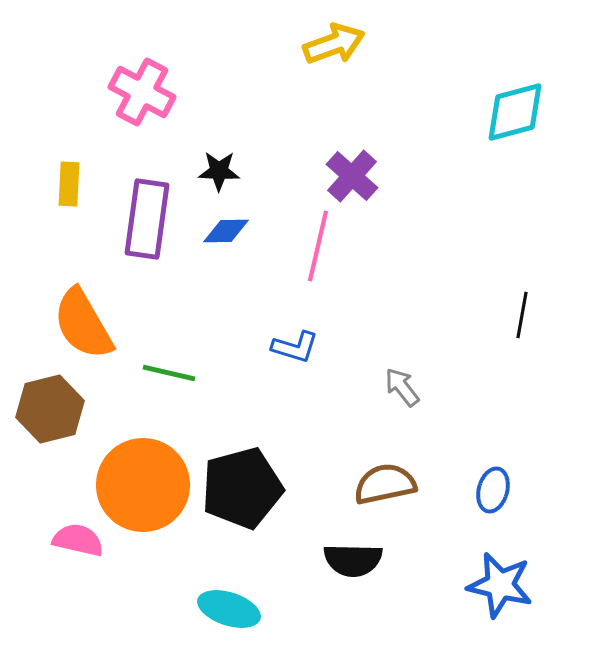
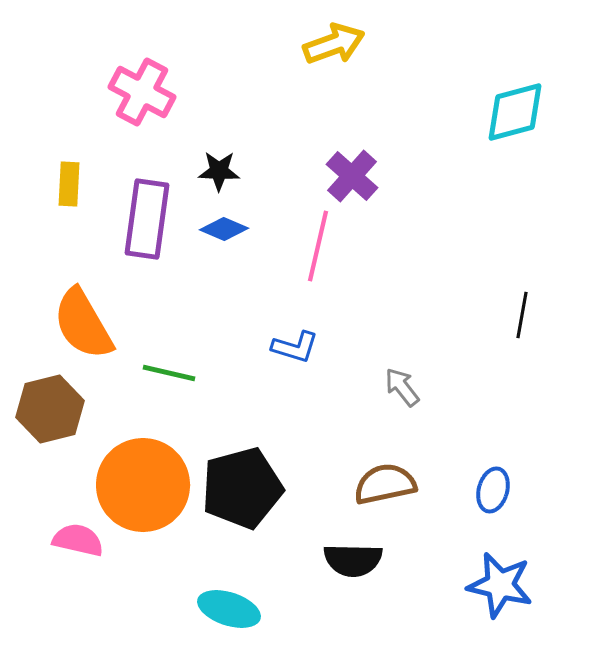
blue diamond: moved 2 px left, 2 px up; rotated 24 degrees clockwise
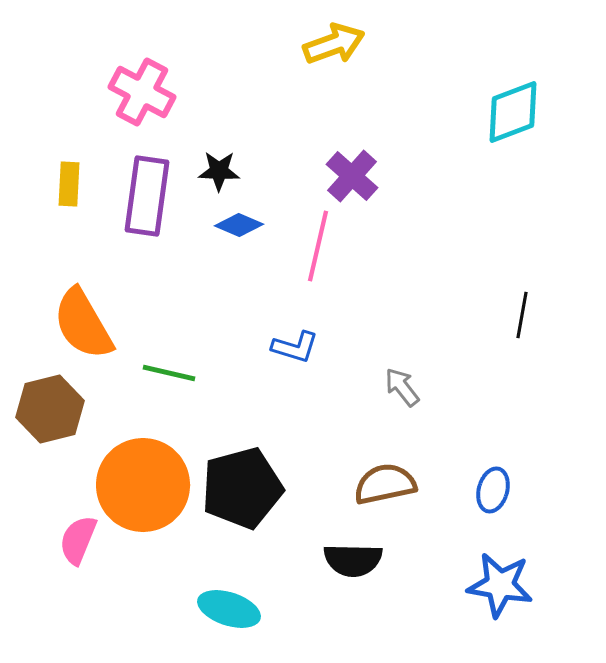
cyan diamond: moved 2 px left; rotated 6 degrees counterclockwise
purple rectangle: moved 23 px up
blue diamond: moved 15 px right, 4 px up
pink semicircle: rotated 81 degrees counterclockwise
blue star: rotated 4 degrees counterclockwise
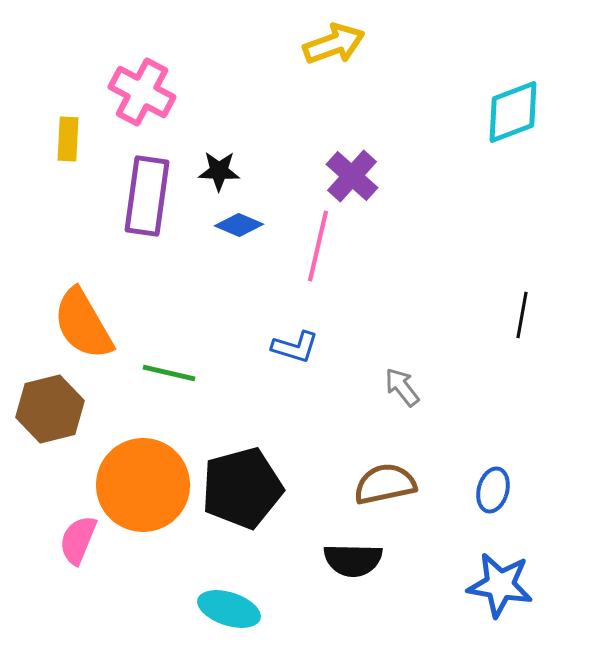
yellow rectangle: moved 1 px left, 45 px up
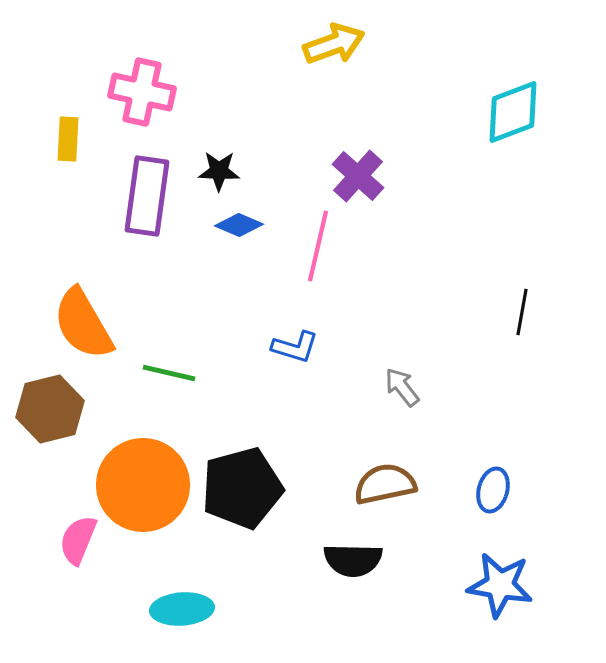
pink cross: rotated 16 degrees counterclockwise
purple cross: moved 6 px right
black line: moved 3 px up
cyan ellipse: moved 47 px left; rotated 22 degrees counterclockwise
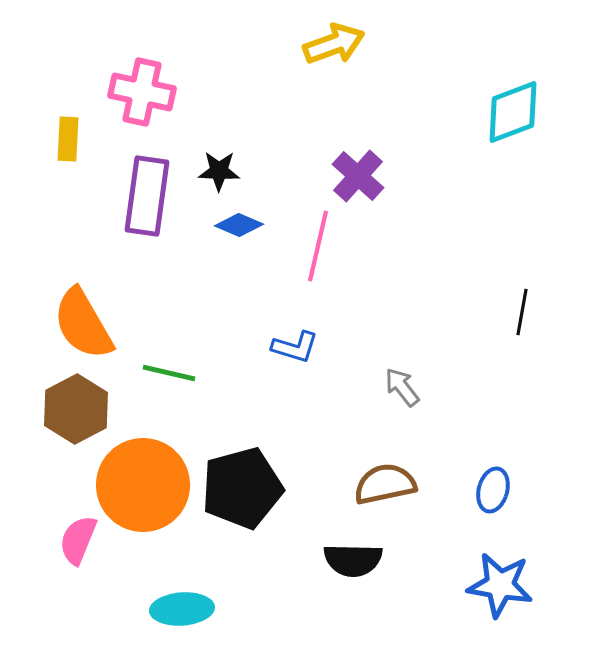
brown hexagon: moved 26 px right; rotated 14 degrees counterclockwise
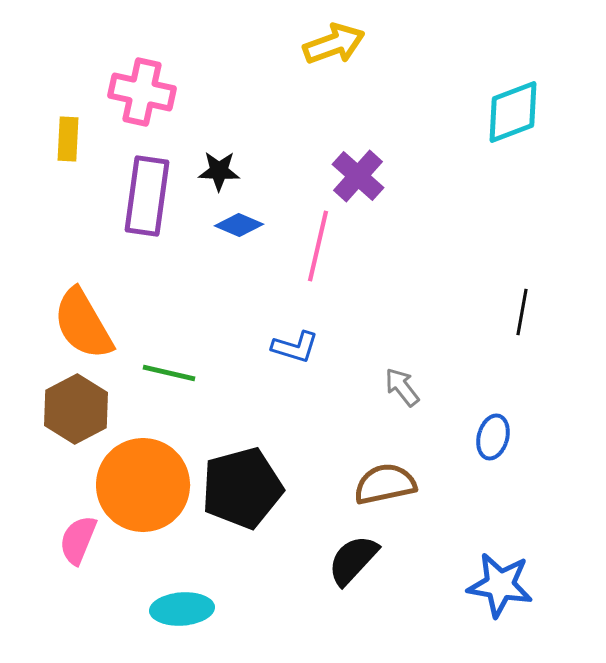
blue ellipse: moved 53 px up
black semicircle: rotated 132 degrees clockwise
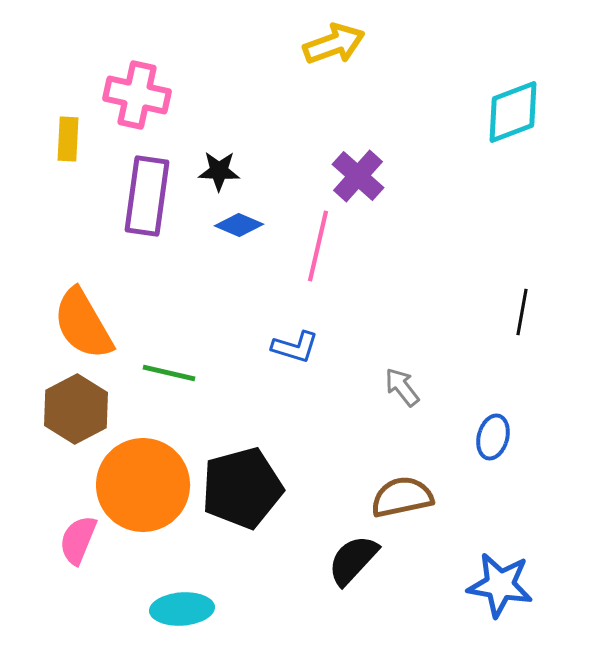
pink cross: moved 5 px left, 3 px down
brown semicircle: moved 17 px right, 13 px down
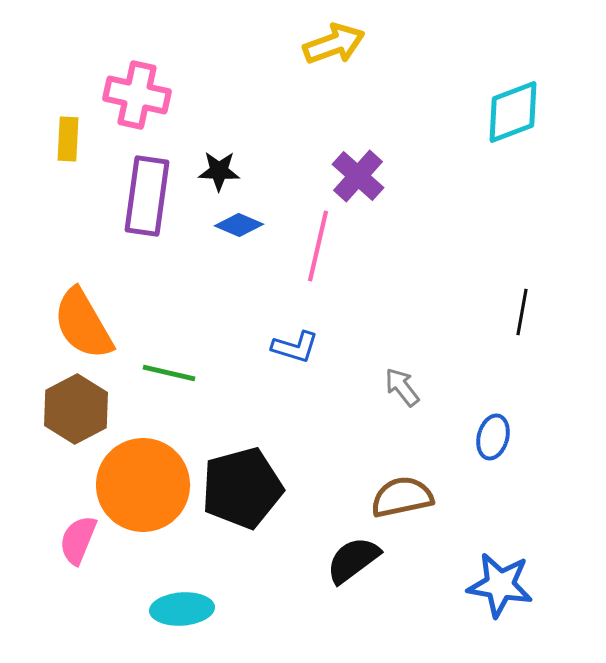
black semicircle: rotated 10 degrees clockwise
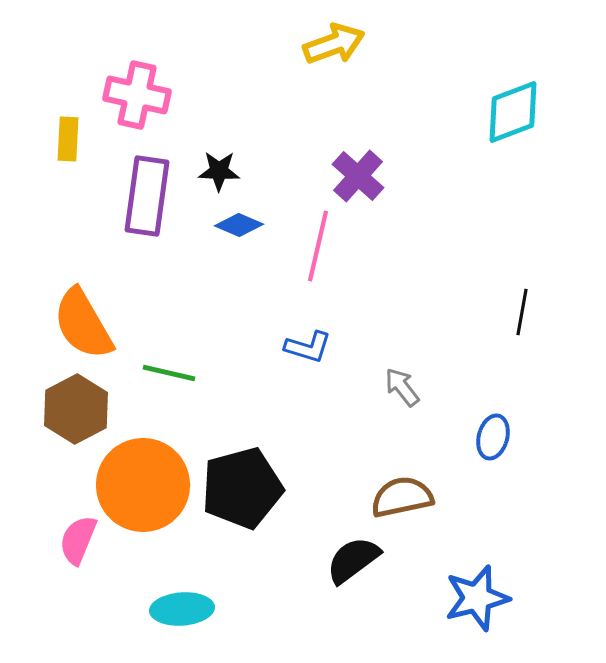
blue L-shape: moved 13 px right
blue star: moved 23 px left, 13 px down; rotated 24 degrees counterclockwise
